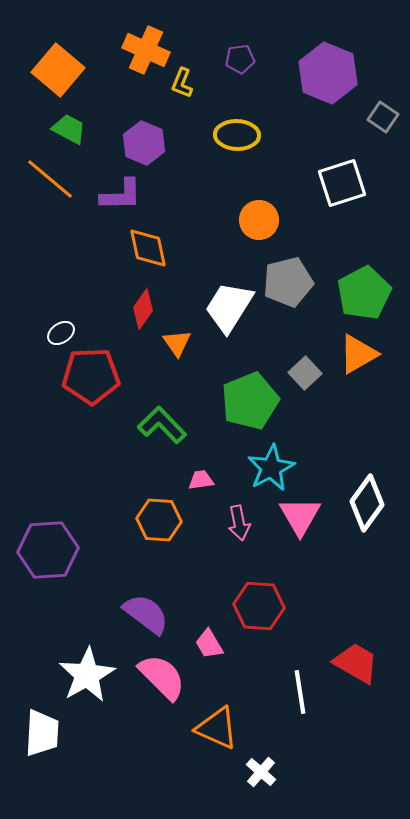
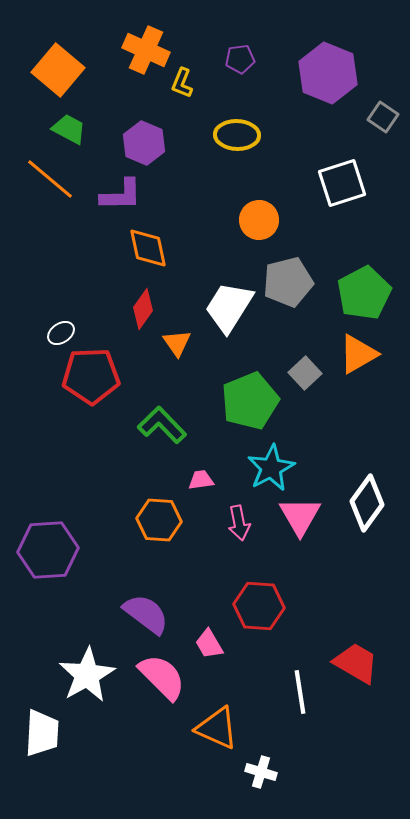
white cross at (261, 772): rotated 24 degrees counterclockwise
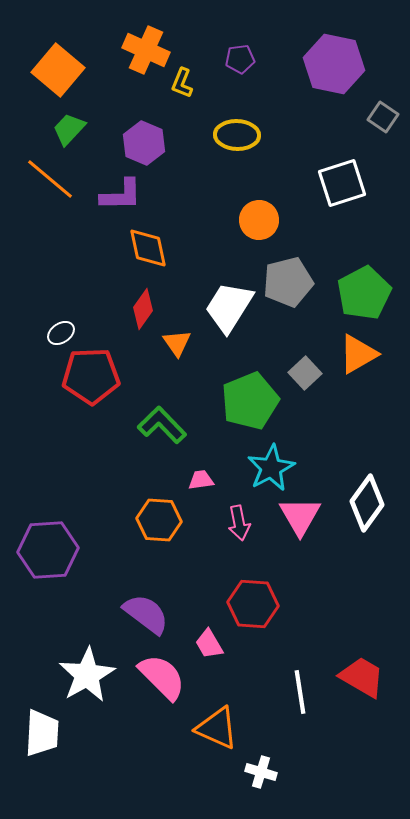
purple hexagon at (328, 73): moved 6 px right, 9 px up; rotated 10 degrees counterclockwise
green trapezoid at (69, 129): rotated 75 degrees counterclockwise
red hexagon at (259, 606): moved 6 px left, 2 px up
red trapezoid at (356, 663): moved 6 px right, 14 px down
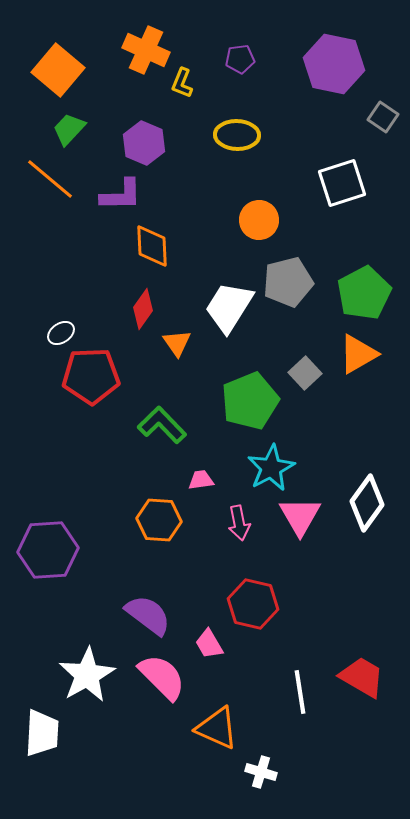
orange diamond at (148, 248): moved 4 px right, 2 px up; rotated 9 degrees clockwise
red hexagon at (253, 604): rotated 9 degrees clockwise
purple semicircle at (146, 614): moved 2 px right, 1 px down
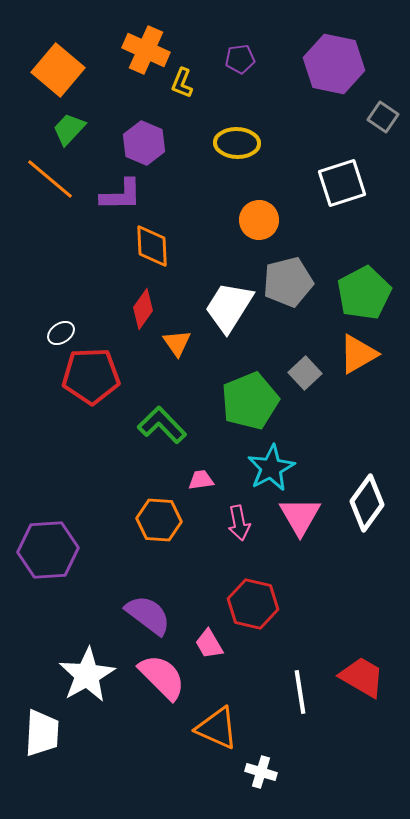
yellow ellipse at (237, 135): moved 8 px down
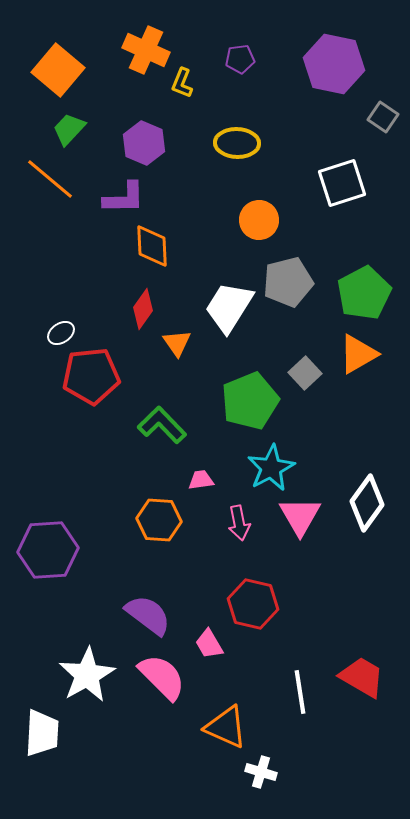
purple L-shape at (121, 195): moved 3 px right, 3 px down
red pentagon at (91, 376): rotated 4 degrees counterclockwise
orange triangle at (217, 728): moved 9 px right, 1 px up
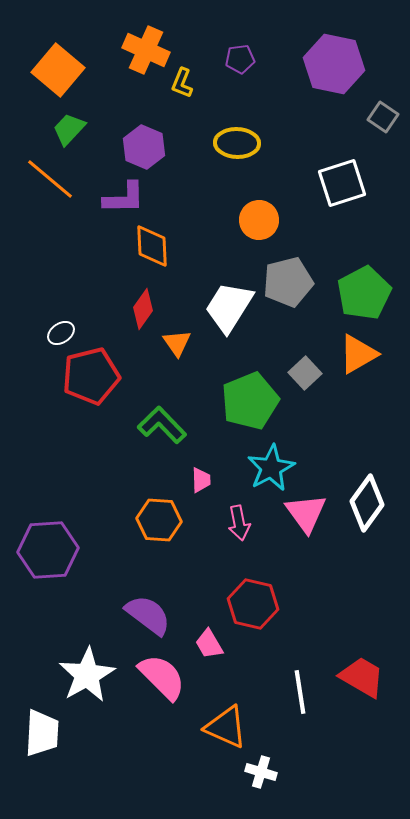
purple hexagon at (144, 143): moved 4 px down
red pentagon at (91, 376): rotated 8 degrees counterclockwise
pink trapezoid at (201, 480): rotated 96 degrees clockwise
pink triangle at (300, 516): moved 6 px right, 3 px up; rotated 6 degrees counterclockwise
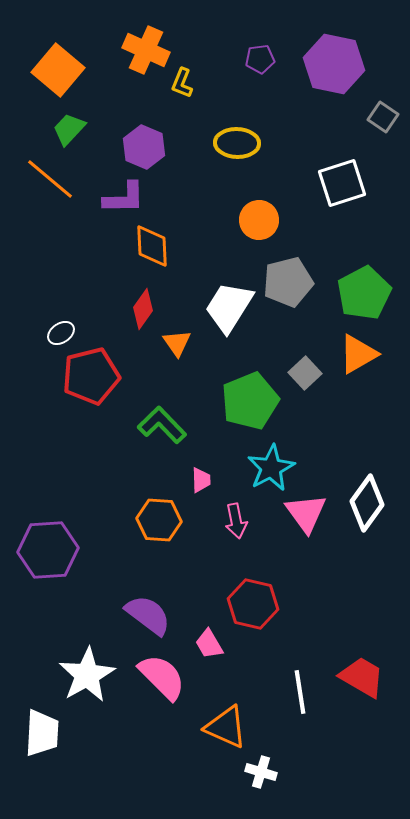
purple pentagon at (240, 59): moved 20 px right
pink arrow at (239, 523): moved 3 px left, 2 px up
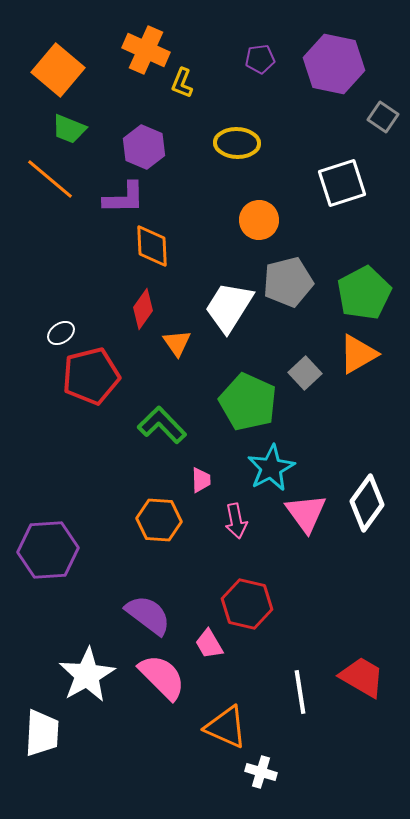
green trapezoid at (69, 129): rotated 111 degrees counterclockwise
green pentagon at (250, 401): moved 2 px left, 1 px down; rotated 26 degrees counterclockwise
red hexagon at (253, 604): moved 6 px left
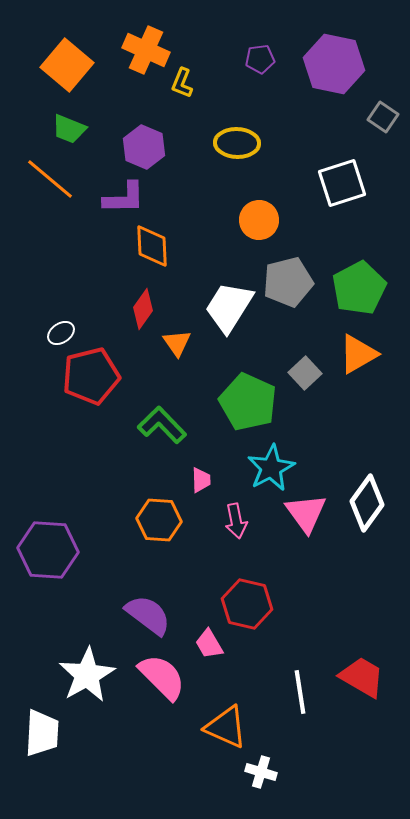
orange square at (58, 70): moved 9 px right, 5 px up
green pentagon at (364, 293): moved 5 px left, 5 px up
purple hexagon at (48, 550): rotated 8 degrees clockwise
